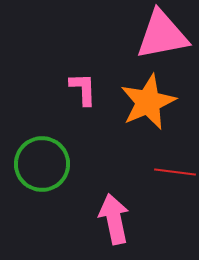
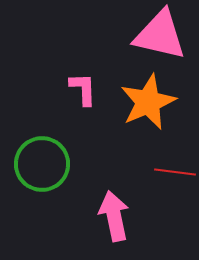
pink triangle: moved 2 px left; rotated 24 degrees clockwise
pink arrow: moved 3 px up
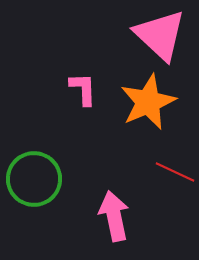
pink triangle: rotated 30 degrees clockwise
green circle: moved 8 px left, 15 px down
red line: rotated 18 degrees clockwise
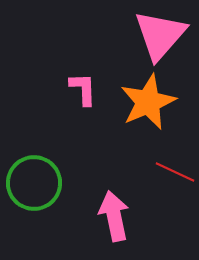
pink triangle: rotated 28 degrees clockwise
green circle: moved 4 px down
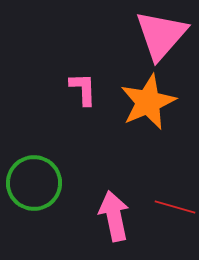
pink triangle: moved 1 px right
red line: moved 35 px down; rotated 9 degrees counterclockwise
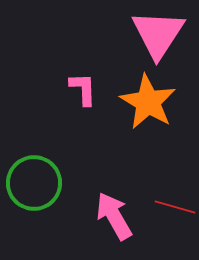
pink triangle: moved 3 px left, 1 px up; rotated 8 degrees counterclockwise
orange star: rotated 18 degrees counterclockwise
pink arrow: rotated 18 degrees counterclockwise
